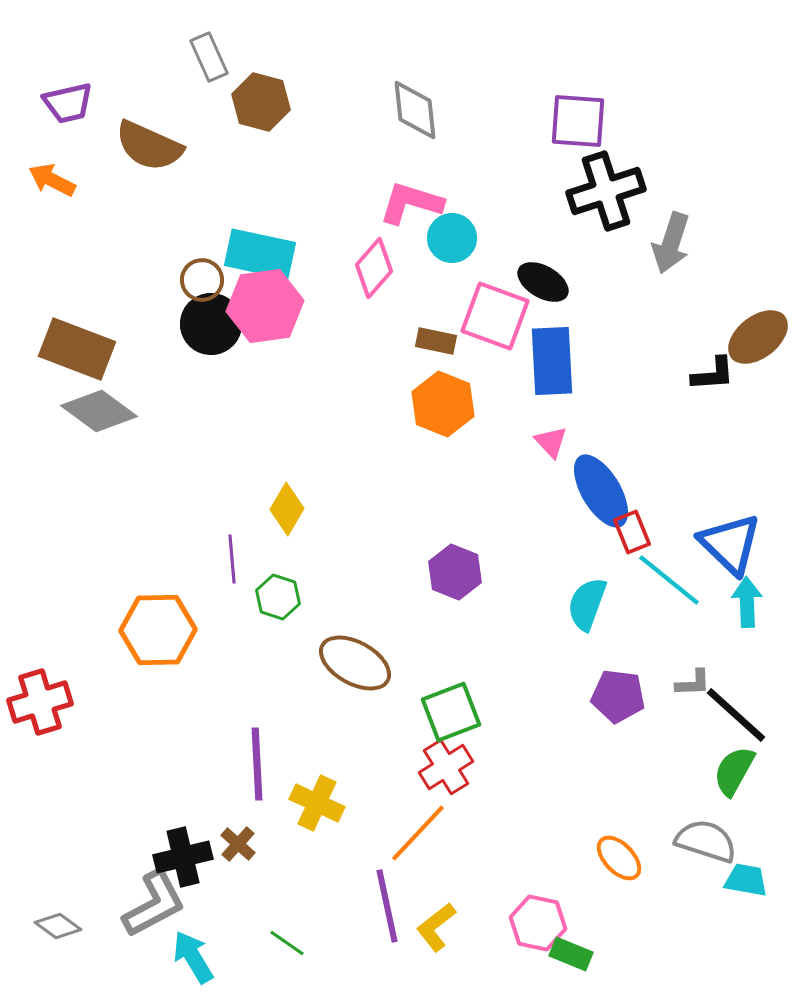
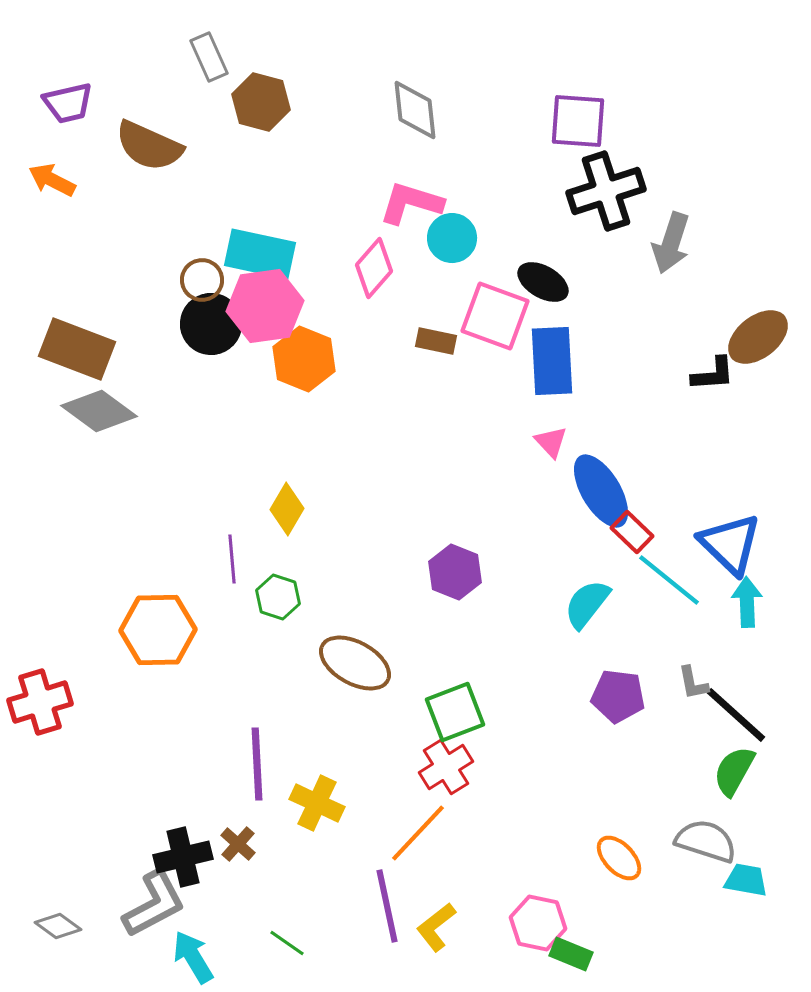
orange hexagon at (443, 404): moved 139 px left, 45 px up
red rectangle at (632, 532): rotated 24 degrees counterclockwise
cyan semicircle at (587, 604): rotated 18 degrees clockwise
gray L-shape at (693, 683): rotated 81 degrees clockwise
green square at (451, 712): moved 4 px right
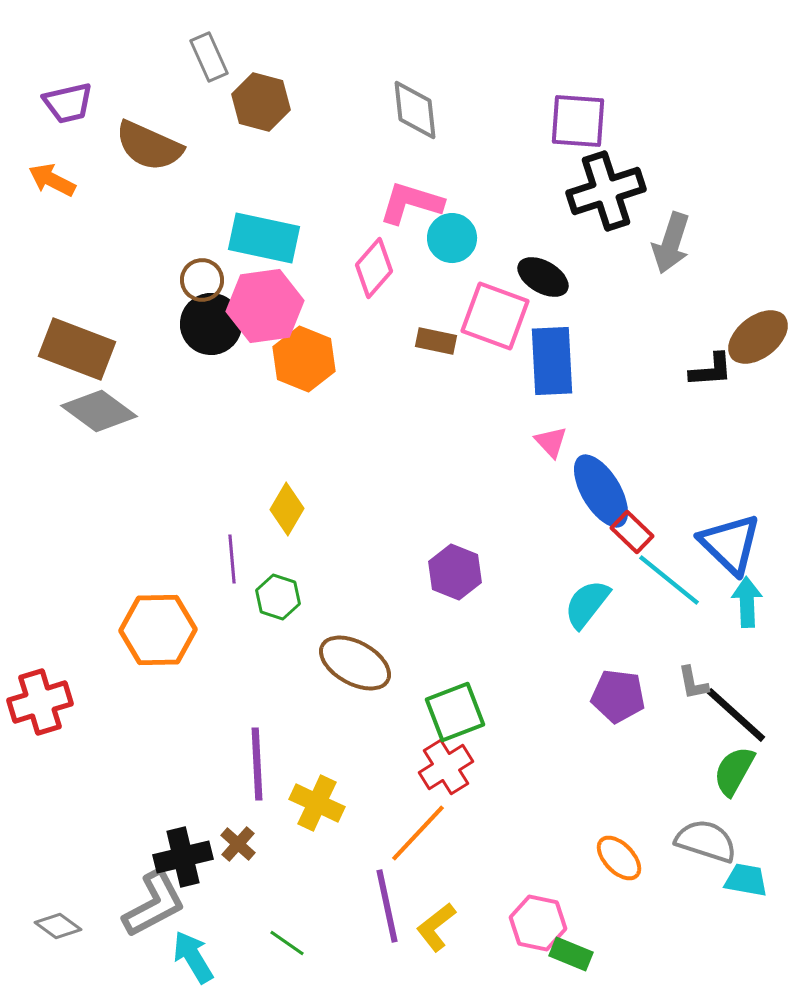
cyan rectangle at (260, 254): moved 4 px right, 16 px up
black ellipse at (543, 282): moved 5 px up
black L-shape at (713, 374): moved 2 px left, 4 px up
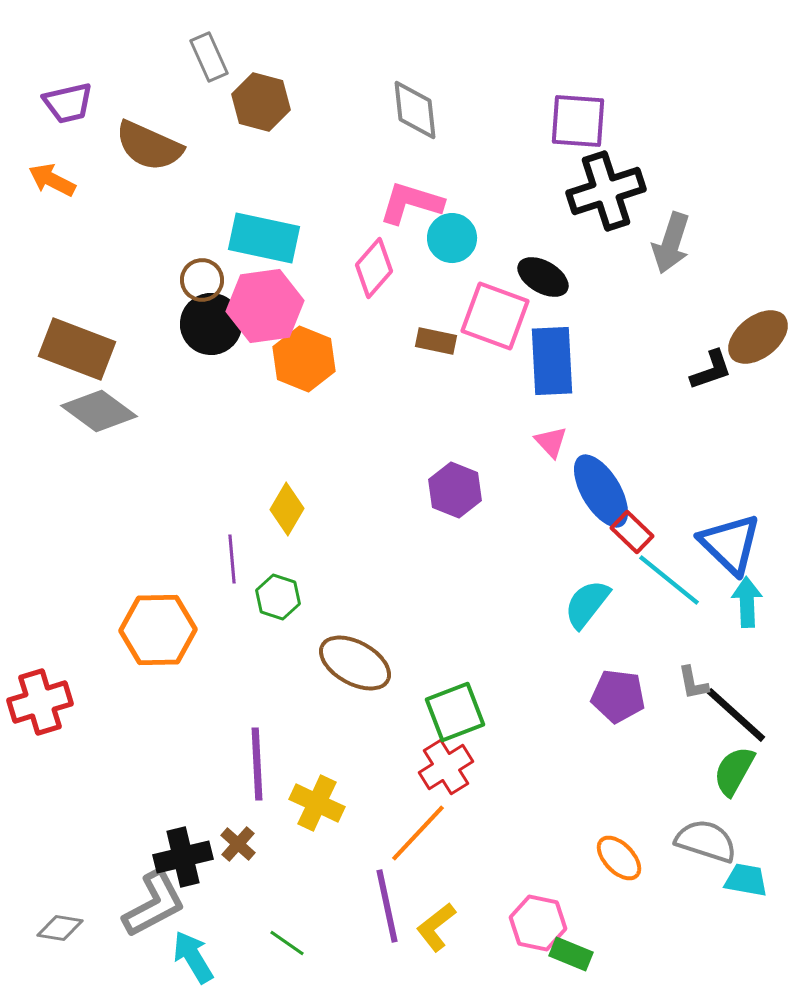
black L-shape at (711, 370): rotated 15 degrees counterclockwise
purple hexagon at (455, 572): moved 82 px up
gray diamond at (58, 926): moved 2 px right, 2 px down; rotated 27 degrees counterclockwise
